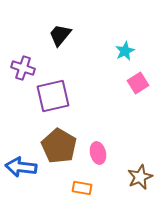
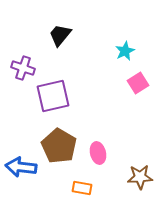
brown star: rotated 20 degrees clockwise
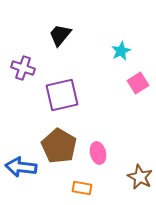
cyan star: moved 4 px left
purple square: moved 9 px right, 1 px up
brown star: rotated 30 degrees clockwise
